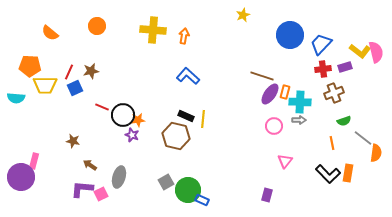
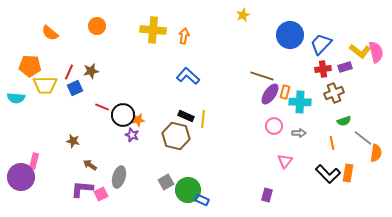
gray arrow at (299, 120): moved 13 px down
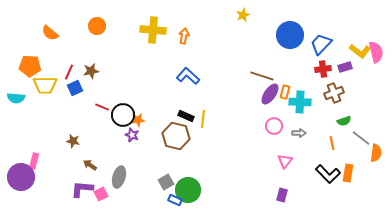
gray line at (363, 138): moved 2 px left
purple rectangle at (267, 195): moved 15 px right
blue rectangle at (202, 200): moved 27 px left
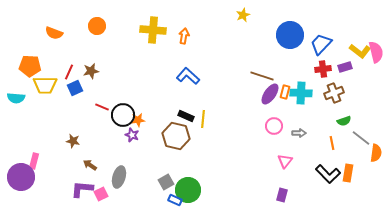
orange semicircle at (50, 33): moved 4 px right; rotated 18 degrees counterclockwise
cyan cross at (300, 102): moved 1 px right, 9 px up
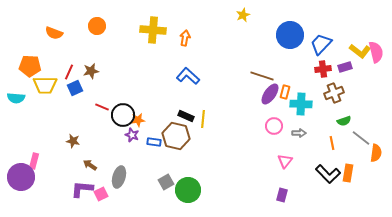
orange arrow at (184, 36): moved 1 px right, 2 px down
cyan cross at (301, 93): moved 11 px down
blue rectangle at (175, 200): moved 21 px left, 58 px up; rotated 16 degrees counterclockwise
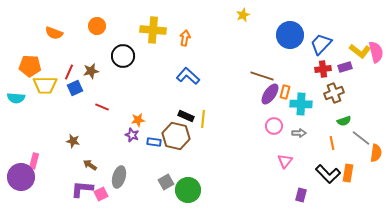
black circle at (123, 115): moved 59 px up
purple rectangle at (282, 195): moved 19 px right
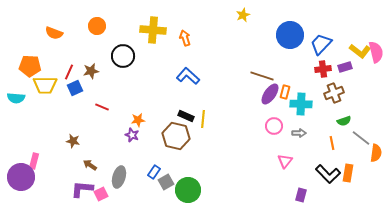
orange arrow at (185, 38): rotated 28 degrees counterclockwise
blue rectangle at (154, 142): moved 30 px down; rotated 64 degrees counterclockwise
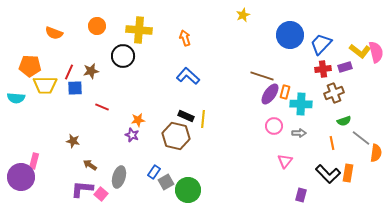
yellow cross at (153, 30): moved 14 px left
blue square at (75, 88): rotated 21 degrees clockwise
pink square at (101, 194): rotated 24 degrees counterclockwise
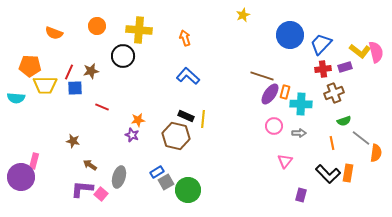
blue rectangle at (154, 172): moved 3 px right; rotated 24 degrees clockwise
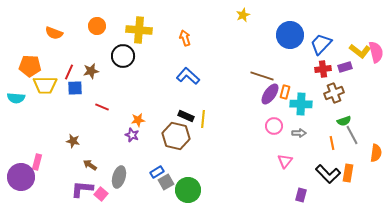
gray line at (361, 138): moved 9 px left, 3 px up; rotated 24 degrees clockwise
pink rectangle at (34, 161): moved 3 px right, 1 px down
